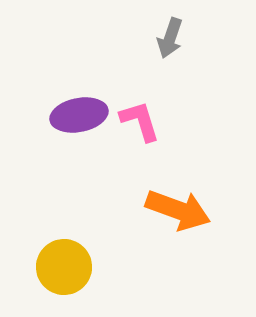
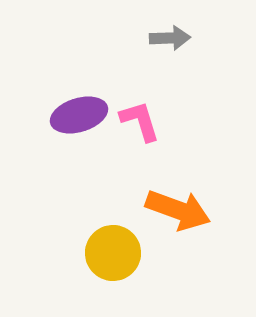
gray arrow: rotated 111 degrees counterclockwise
purple ellipse: rotated 6 degrees counterclockwise
yellow circle: moved 49 px right, 14 px up
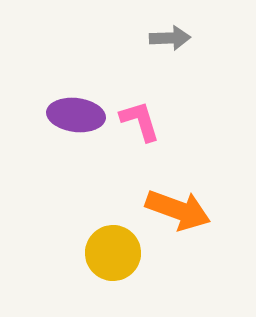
purple ellipse: moved 3 px left; rotated 24 degrees clockwise
